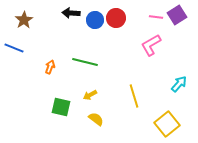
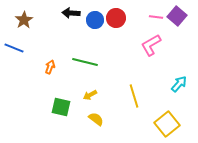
purple square: moved 1 px down; rotated 18 degrees counterclockwise
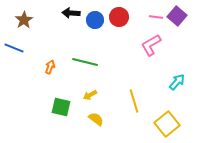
red circle: moved 3 px right, 1 px up
cyan arrow: moved 2 px left, 2 px up
yellow line: moved 5 px down
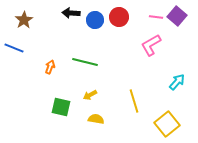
yellow semicircle: rotated 28 degrees counterclockwise
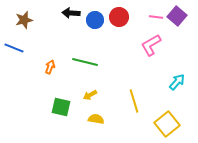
brown star: rotated 18 degrees clockwise
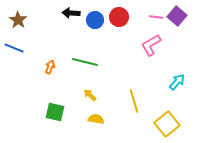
brown star: moved 6 px left; rotated 24 degrees counterclockwise
yellow arrow: rotated 72 degrees clockwise
green square: moved 6 px left, 5 px down
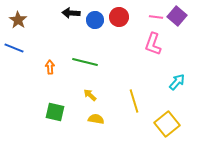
pink L-shape: moved 2 px right, 1 px up; rotated 40 degrees counterclockwise
orange arrow: rotated 24 degrees counterclockwise
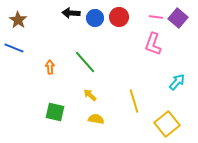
purple square: moved 1 px right, 2 px down
blue circle: moved 2 px up
green line: rotated 35 degrees clockwise
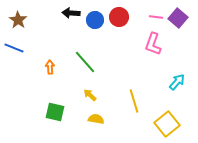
blue circle: moved 2 px down
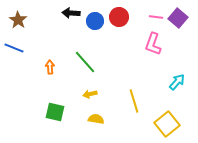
blue circle: moved 1 px down
yellow arrow: moved 1 px up; rotated 56 degrees counterclockwise
